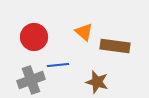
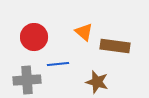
blue line: moved 1 px up
gray cross: moved 4 px left; rotated 16 degrees clockwise
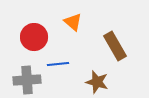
orange triangle: moved 11 px left, 10 px up
brown rectangle: rotated 52 degrees clockwise
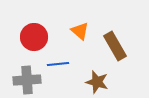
orange triangle: moved 7 px right, 9 px down
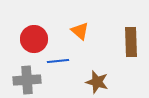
red circle: moved 2 px down
brown rectangle: moved 16 px right, 4 px up; rotated 28 degrees clockwise
blue line: moved 3 px up
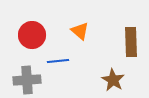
red circle: moved 2 px left, 4 px up
brown star: moved 16 px right, 2 px up; rotated 15 degrees clockwise
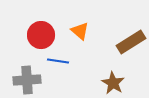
red circle: moved 9 px right
brown rectangle: rotated 60 degrees clockwise
blue line: rotated 15 degrees clockwise
brown star: moved 3 px down
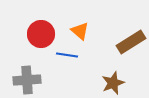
red circle: moved 1 px up
blue line: moved 9 px right, 6 px up
brown star: rotated 20 degrees clockwise
